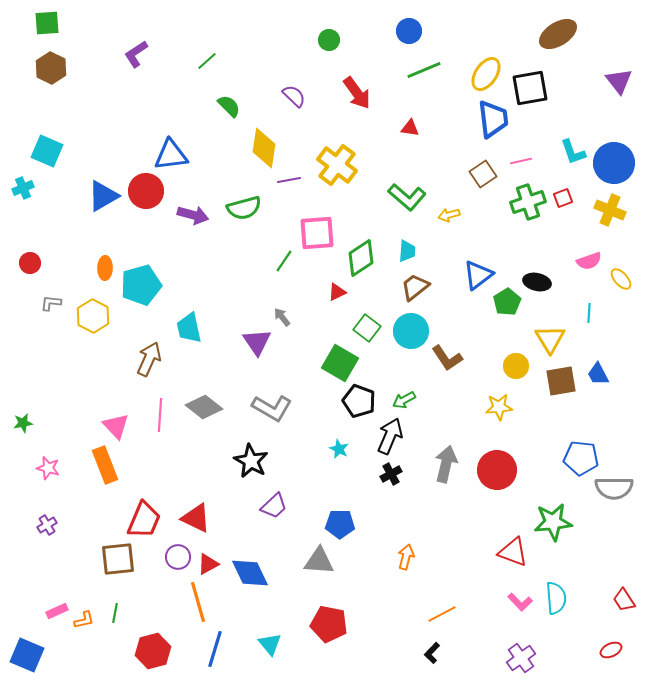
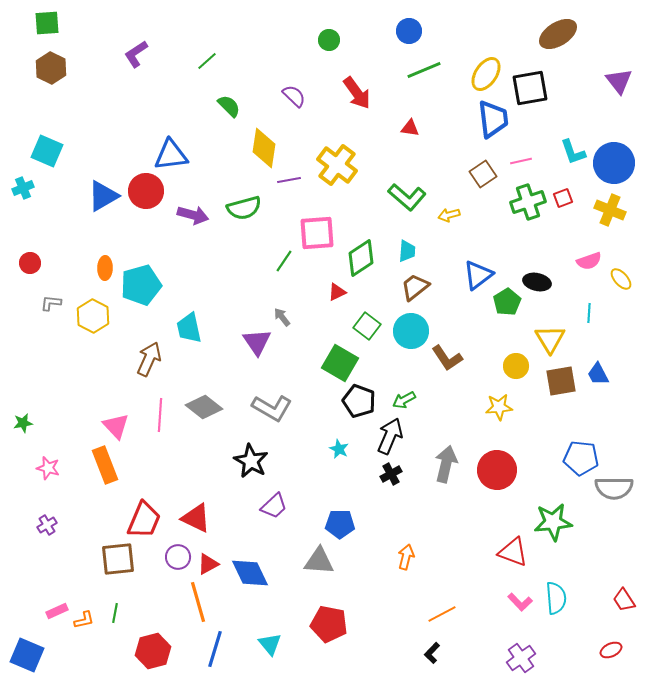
green square at (367, 328): moved 2 px up
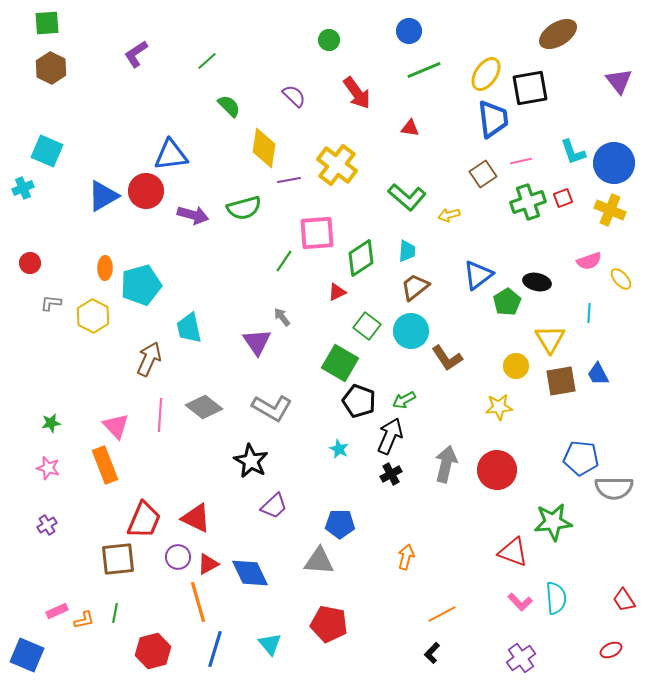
green star at (23, 423): moved 28 px right
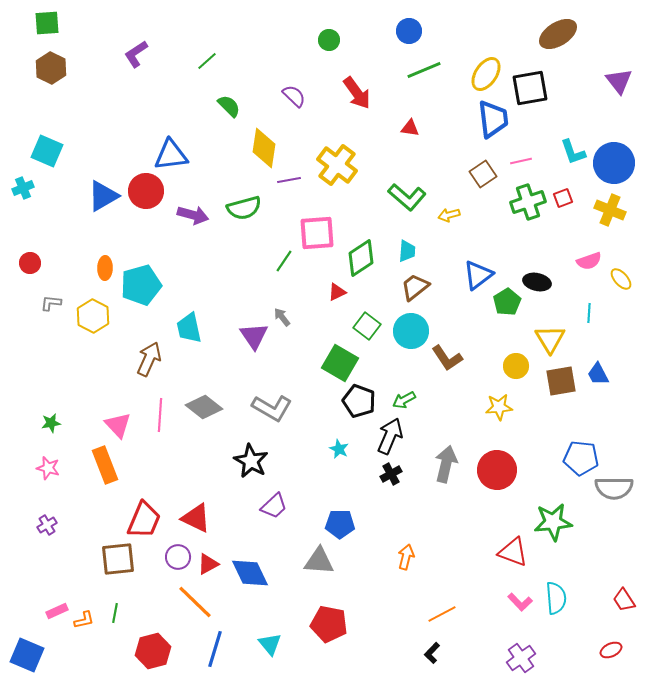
purple triangle at (257, 342): moved 3 px left, 6 px up
pink triangle at (116, 426): moved 2 px right, 1 px up
orange line at (198, 602): moved 3 px left; rotated 30 degrees counterclockwise
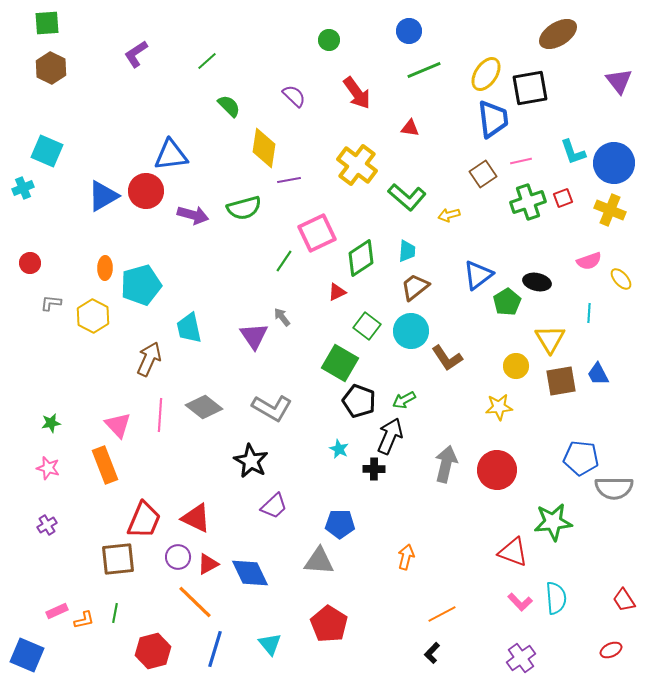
yellow cross at (337, 165): moved 20 px right
pink square at (317, 233): rotated 21 degrees counterclockwise
black cross at (391, 474): moved 17 px left, 5 px up; rotated 30 degrees clockwise
red pentagon at (329, 624): rotated 21 degrees clockwise
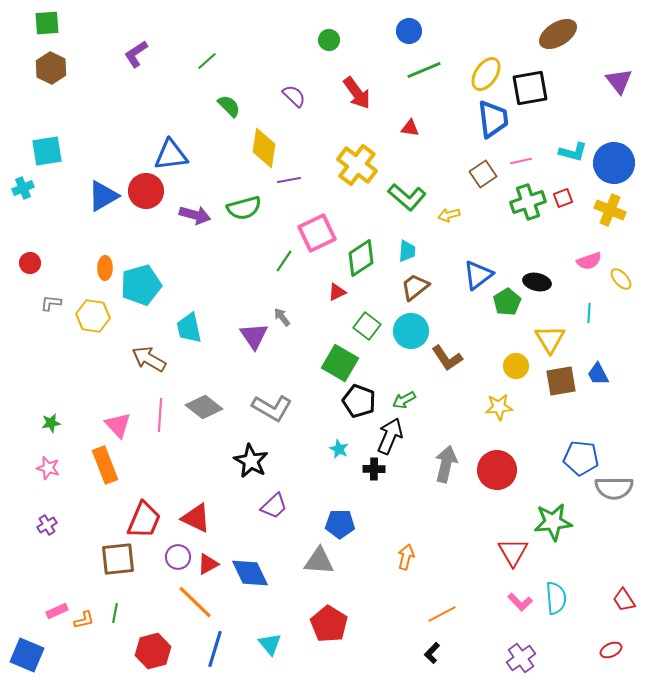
cyan square at (47, 151): rotated 32 degrees counterclockwise
cyan L-shape at (573, 152): rotated 56 degrees counterclockwise
purple arrow at (193, 215): moved 2 px right
yellow hexagon at (93, 316): rotated 20 degrees counterclockwise
brown arrow at (149, 359): rotated 84 degrees counterclockwise
red triangle at (513, 552): rotated 40 degrees clockwise
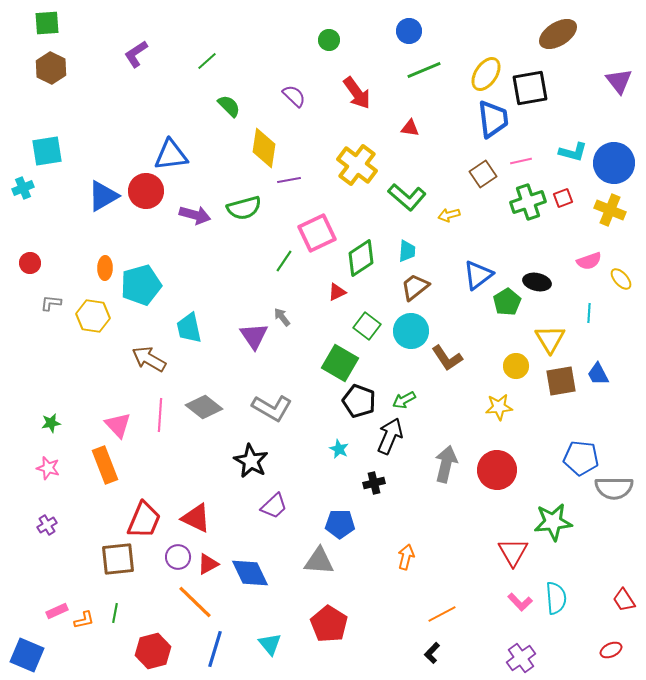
black cross at (374, 469): moved 14 px down; rotated 15 degrees counterclockwise
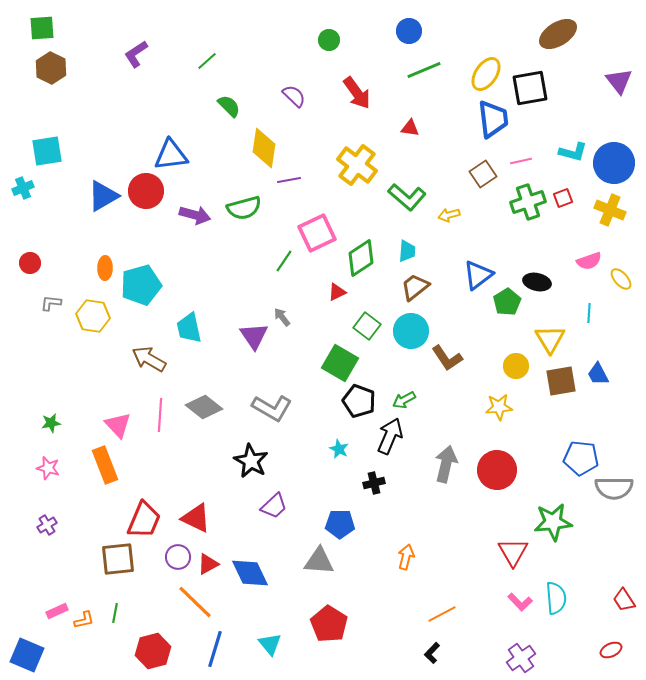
green square at (47, 23): moved 5 px left, 5 px down
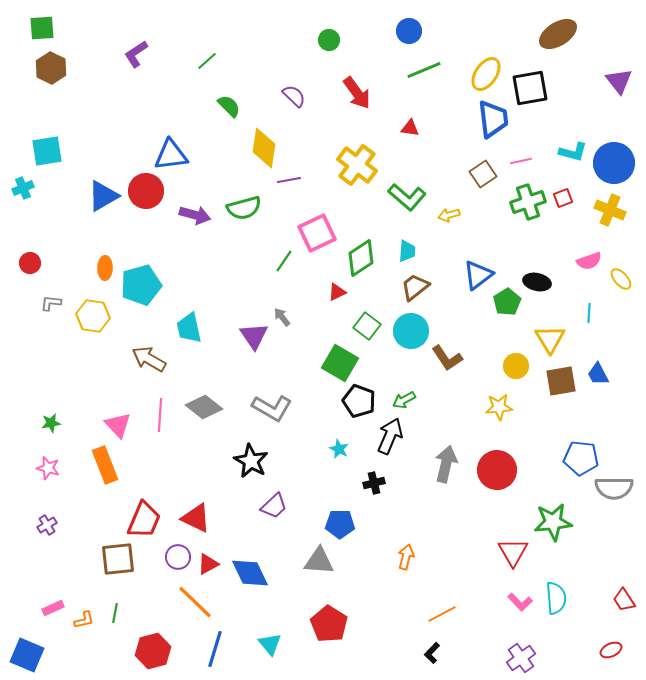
pink rectangle at (57, 611): moved 4 px left, 3 px up
